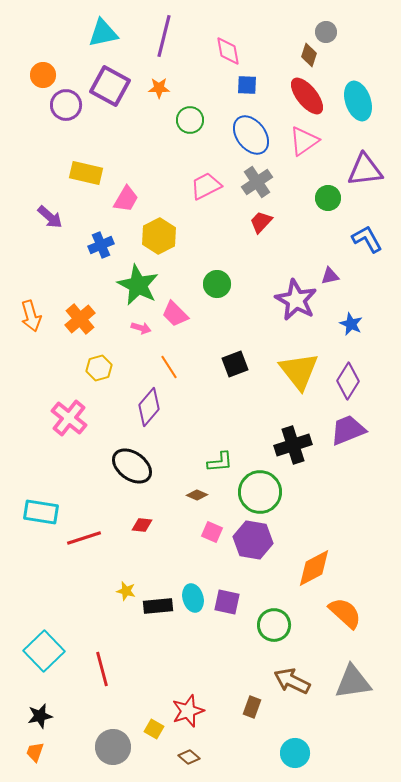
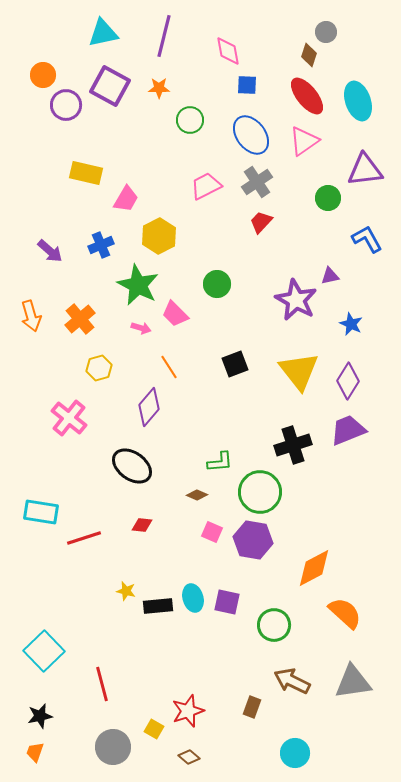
purple arrow at (50, 217): moved 34 px down
red line at (102, 669): moved 15 px down
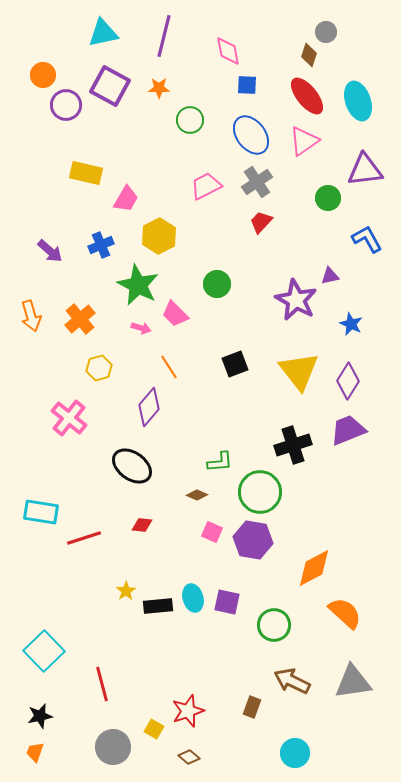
yellow star at (126, 591): rotated 24 degrees clockwise
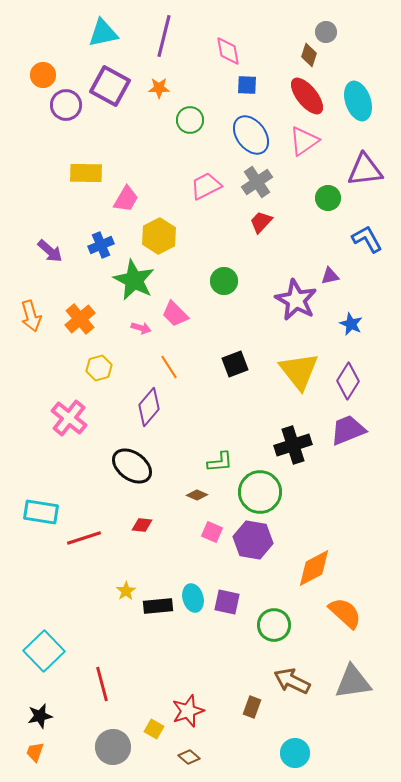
yellow rectangle at (86, 173): rotated 12 degrees counterclockwise
green circle at (217, 284): moved 7 px right, 3 px up
green star at (138, 285): moved 4 px left, 5 px up
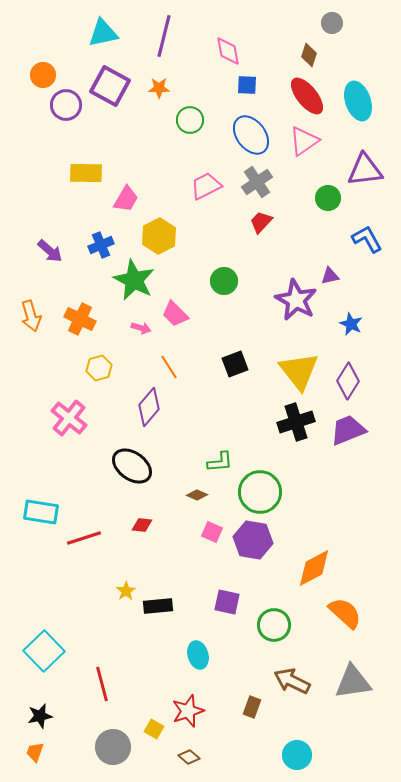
gray circle at (326, 32): moved 6 px right, 9 px up
orange cross at (80, 319): rotated 24 degrees counterclockwise
black cross at (293, 445): moved 3 px right, 23 px up
cyan ellipse at (193, 598): moved 5 px right, 57 px down
cyan circle at (295, 753): moved 2 px right, 2 px down
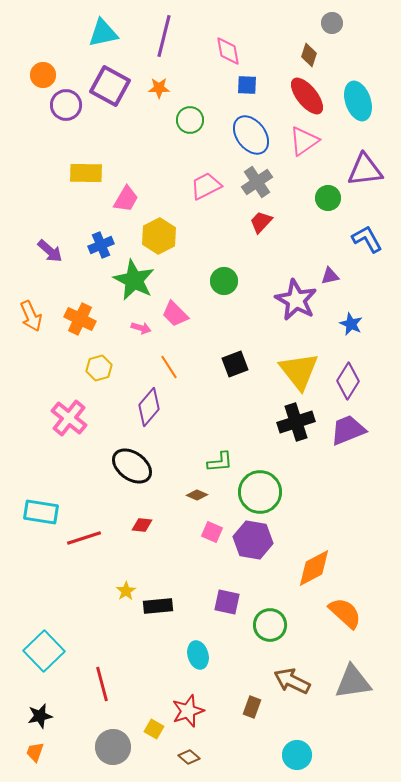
orange arrow at (31, 316): rotated 8 degrees counterclockwise
green circle at (274, 625): moved 4 px left
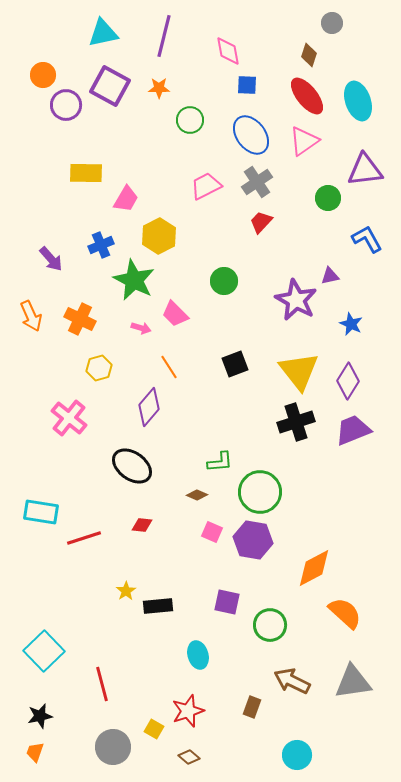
purple arrow at (50, 251): moved 1 px right, 8 px down; rotated 8 degrees clockwise
purple trapezoid at (348, 430): moved 5 px right
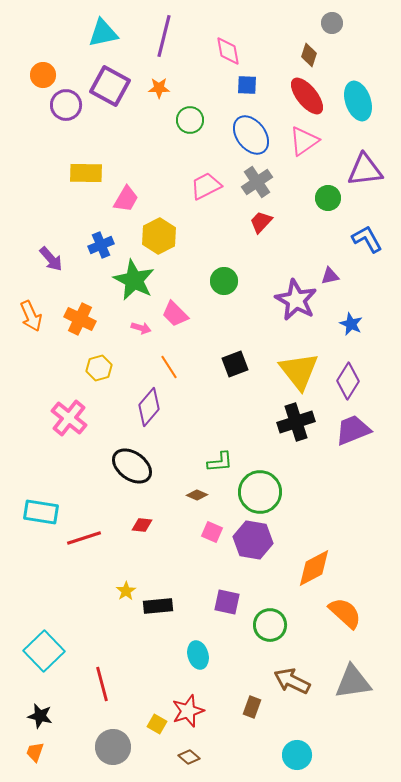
black star at (40, 716): rotated 25 degrees clockwise
yellow square at (154, 729): moved 3 px right, 5 px up
